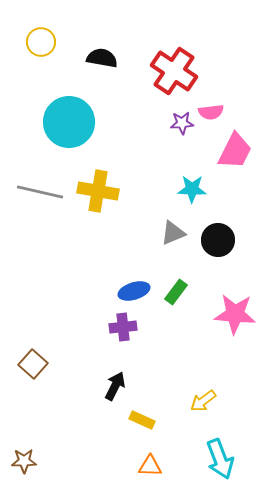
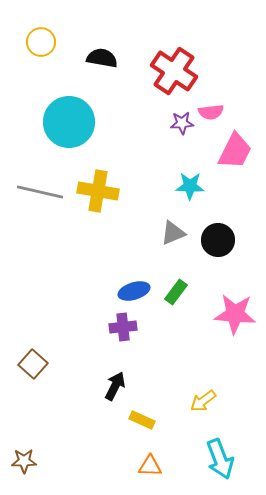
cyan star: moved 2 px left, 3 px up
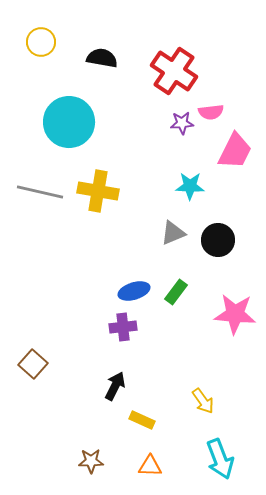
yellow arrow: rotated 88 degrees counterclockwise
brown star: moved 67 px right
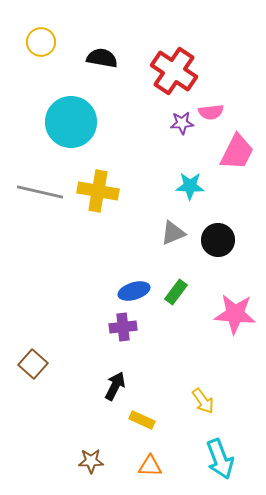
cyan circle: moved 2 px right
pink trapezoid: moved 2 px right, 1 px down
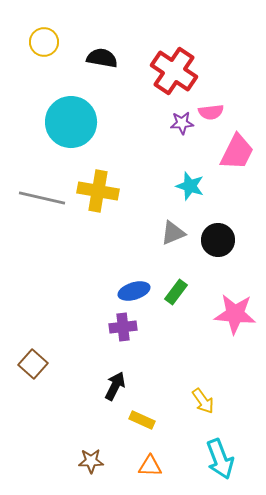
yellow circle: moved 3 px right
cyan star: rotated 16 degrees clockwise
gray line: moved 2 px right, 6 px down
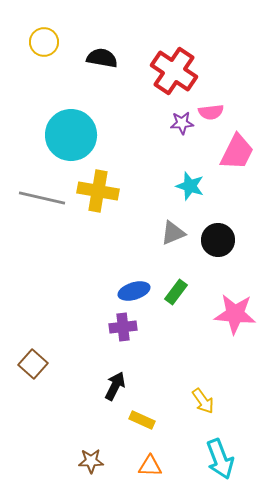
cyan circle: moved 13 px down
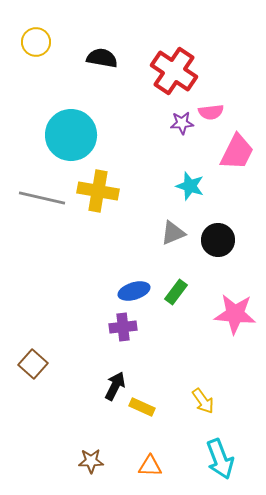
yellow circle: moved 8 px left
yellow rectangle: moved 13 px up
